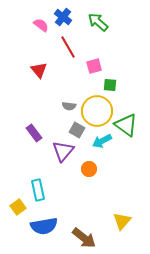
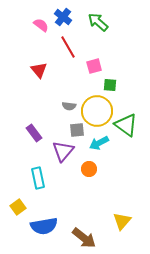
gray square: rotated 35 degrees counterclockwise
cyan arrow: moved 3 px left, 2 px down
cyan rectangle: moved 12 px up
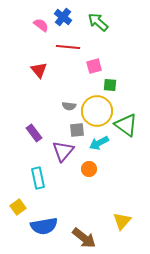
red line: rotated 55 degrees counterclockwise
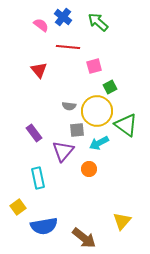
green square: moved 2 px down; rotated 32 degrees counterclockwise
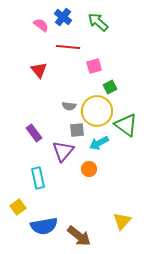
brown arrow: moved 5 px left, 2 px up
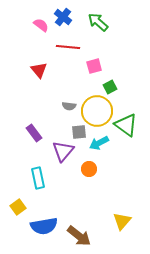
gray square: moved 2 px right, 2 px down
